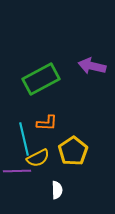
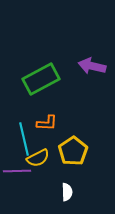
white semicircle: moved 10 px right, 2 px down
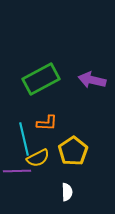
purple arrow: moved 14 px down
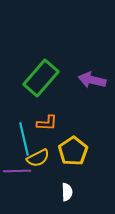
green rectangle: moved 1 px up; rotated 21 degrees counterclockwise
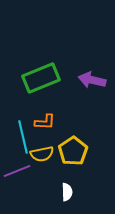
green rectangle: rotated 27 degrees clockwise
orange L-shape: moved 2 px left, 1 px up
cyan line: moved 1 px left, 2 px up
yellow semicircle: moved 4 px right, 4 px up; rotated 15 degrees clockwise
purple line: rotated 20 degrees counterclockwise
